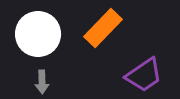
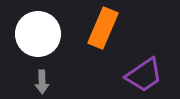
orange rectangle: rotated 21 degrees counterclockwise
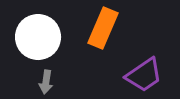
white circle: moved 3 px down
gray arrow: moved 4 px right; rotated 10 degrees clockwise
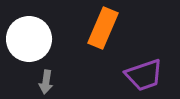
white circle: moved 9 px left, 2 px down
purple trapezoid: rotated 15 degrees clockwise
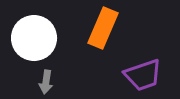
white circle: moved 5 px right, 1 px up
purple trapezoid: moved 1 px left
